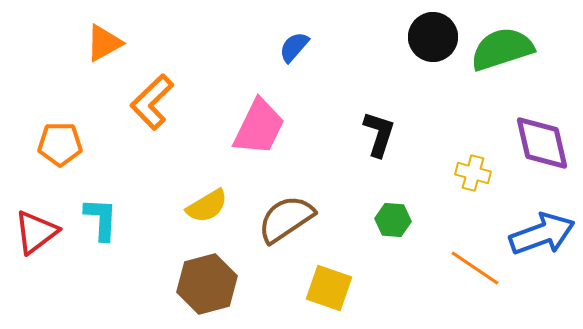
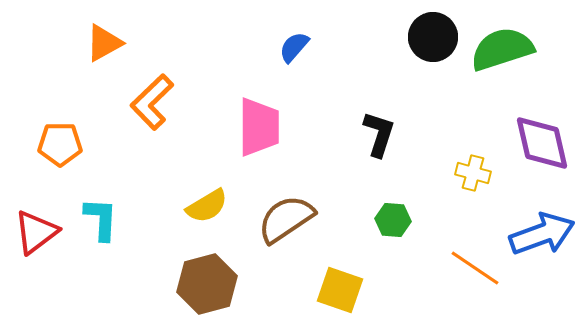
pink trapezoid: rotated 26 degrees counterclockwise
yellow square: moved 11 px right, 2 px down
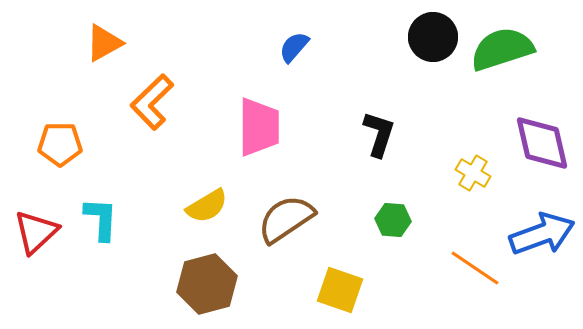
yellow cross: rotated 16 degrees clockwise
red triangle: rotated 6 degrees counterclockwise
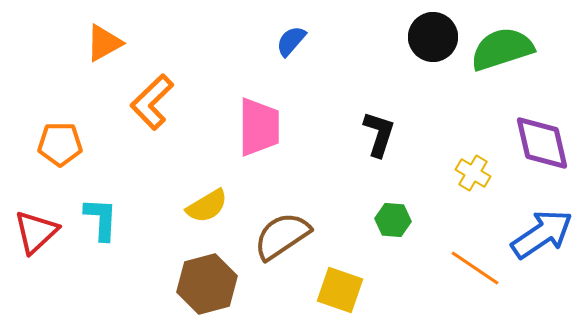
blue semicircle: moved 3 px left, 6 px up
brown semicircle: moved 4 px left, 17 px down
blue arrow: rotated 14 degrees counterclockwise
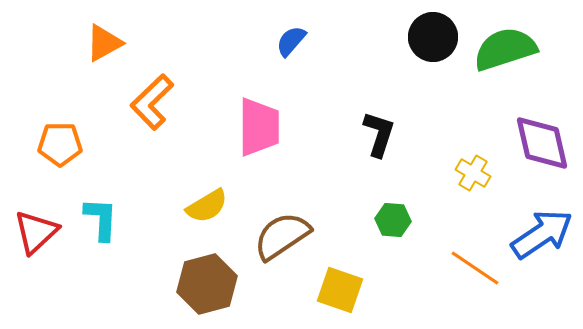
green semicircle: moved 3 px right
